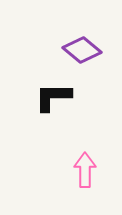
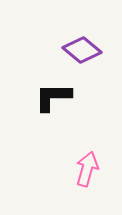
pink arrow: moved 2 px right, 1 px up; rotated 16 degrees clockwise
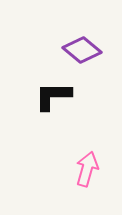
black L-shape: moved 1 px up
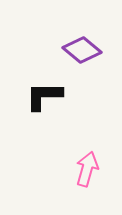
black L-shape: moved 9 px left
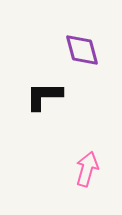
purple diamond: rotated 36 degrees clockwise
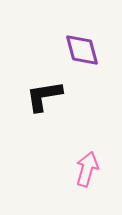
black L-shape: rotated 9 degrees counterclockwise
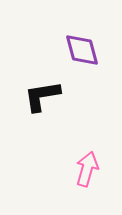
black L-shape: moved 2 px left
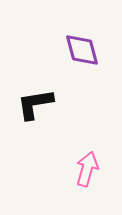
black L-shape: moved 7 px left, 8 px down
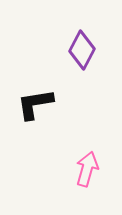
purple diamond: rotated 42 degrees clockwise
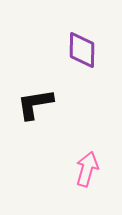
purple diamond: rotated 27 degrees counterclockwise
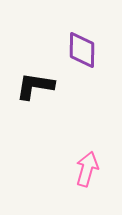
black L-shape: moved 18 px up; rotated 18 degrees clockwise
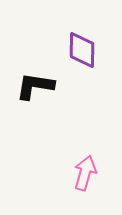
pink arrow: moved 2 px left, 4 px down
